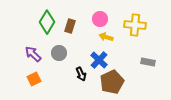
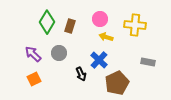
brown pentagon: moved 5 px right, 1 px down
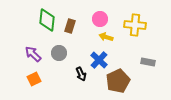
green diamond: moved 2 px up; rotated 25 degrees counterclockwise
brown pentagon: moved 1 px right, 2 px up
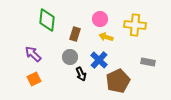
brown rectangle: moved 5 px right, 8 px down
gray circle: moved 11 px right, 4 px down
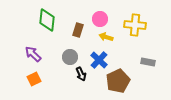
brown rectangle: moved 3 px right, 4 px up
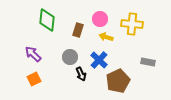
yellow cross: moved 3 px left, 1 px up
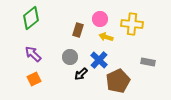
green diamond: moved 16 px left, 2 px up; rotated 45 degrees clockwise
black arrow: rotated 72 degrees clockwise
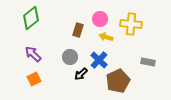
yellow cross: moved 1 px left
